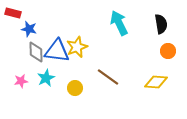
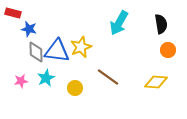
cyan arrow: rotated 125 degrees counterclockwise
yellow star: moved 4 px right
orange circle: moved 1 px up
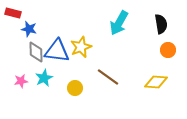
cyan star: moved 2 px left
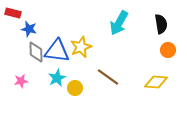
cyan star: moved 13 px right
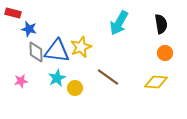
orange circle: moved 3 px left, 3 px down
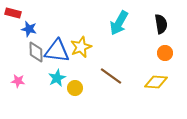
brown line: moved 3 px right, 1 px up
pink star: moved 3 px left; rotated 16 degrees clockwise
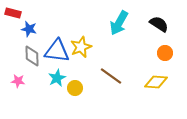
black semicircle: moved 2 px left; rotated 48 degrees counterclockwise
gray diamond: moved 4 px left, 4 px down
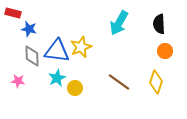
black semicircle: rotated 126 degrees counterclockwise
orange circle: moved 2 px up
brown line: moved 8 px right, 6 px down
yellow diamond: rotated 75 degrees counterclockwise
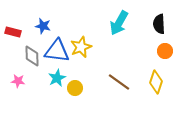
red rectangle: moved 19 px down
blue star: moved 14 px right, 3 px up
